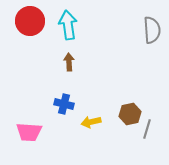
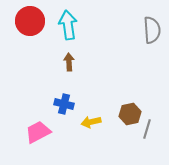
pink trapezoid: moved 9 px right; rotated 148 degrees clockwise
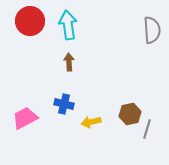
pink trapezoid: moved 13 px left, 14 px up
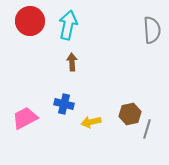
cyan arrow: rotated 20 degrees clockwise
brown arrow: moved 3 px right
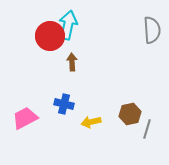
red circle: moved 20 px right, 15 px down
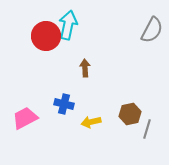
gray semicircle: rotated 32 degrees clockwise
red circle: moved 4 px left
brown arrow: moved 13 px right, 6 px down
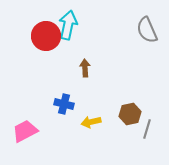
gray semicircle: moved 5 px left; rotated 128 degrees clockwise
pink trapezoid: moved 13 px down
